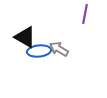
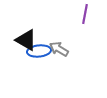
black triangle: moved 1 px right, 3 px down
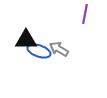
black triangle: rotated 30 degrees counterclockwise
blue ellipse: rotated 25 degrees clockwise
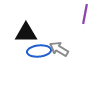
black triangle: moved 7 px up
blue ellipse: rotated 25 degrees counterclockwise
